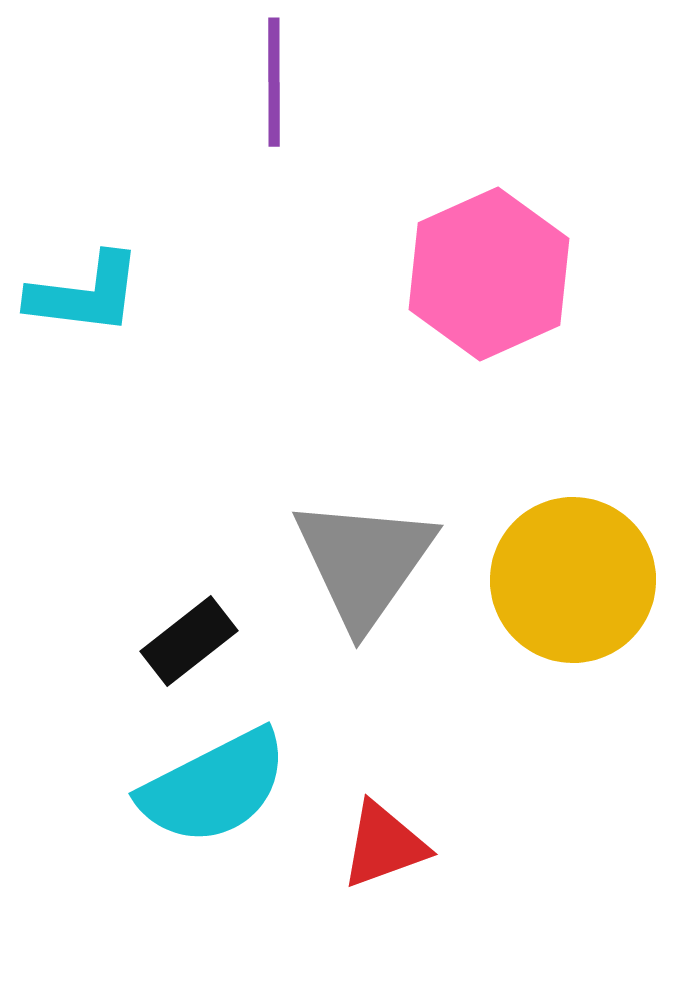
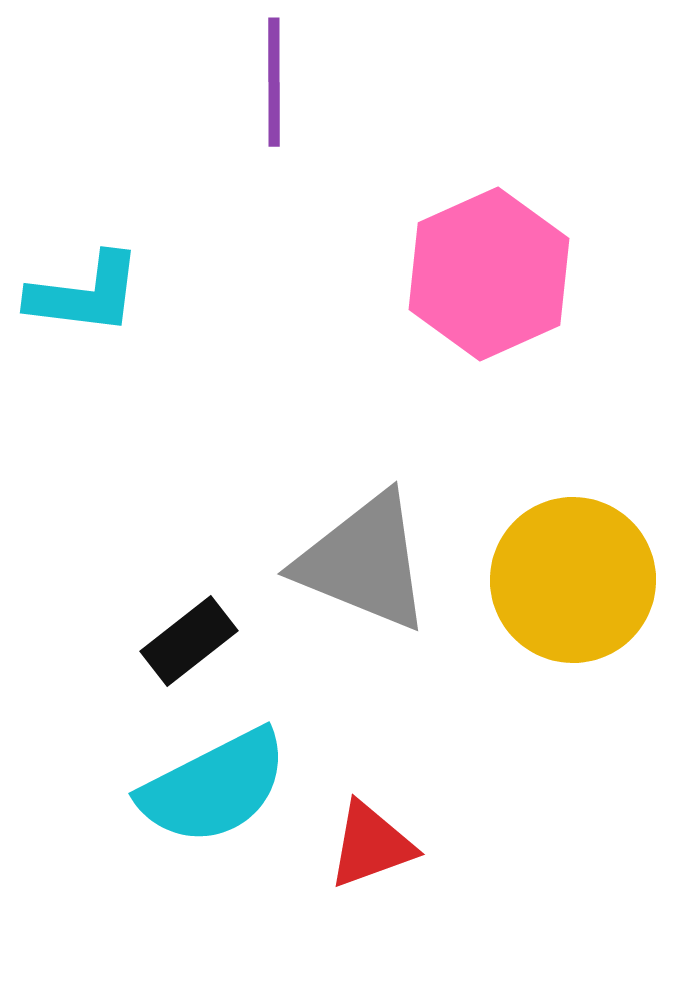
gray triangle: rotated 43 degrees counterclockwise
red triangle: moved 13 px left
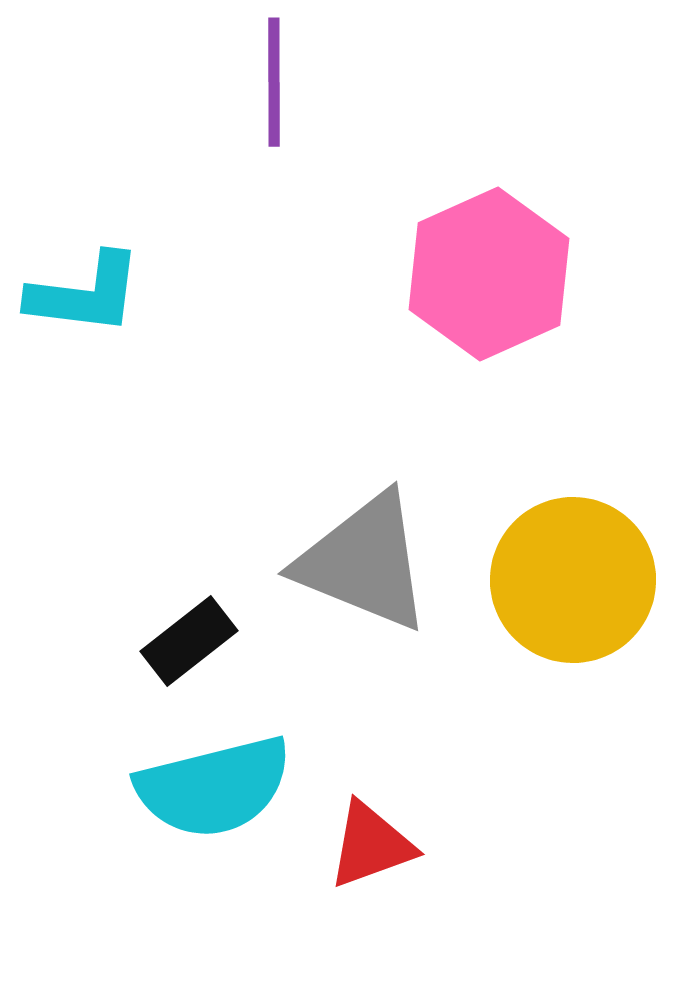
cyan semicircle: rotated 13 degrees clockwise
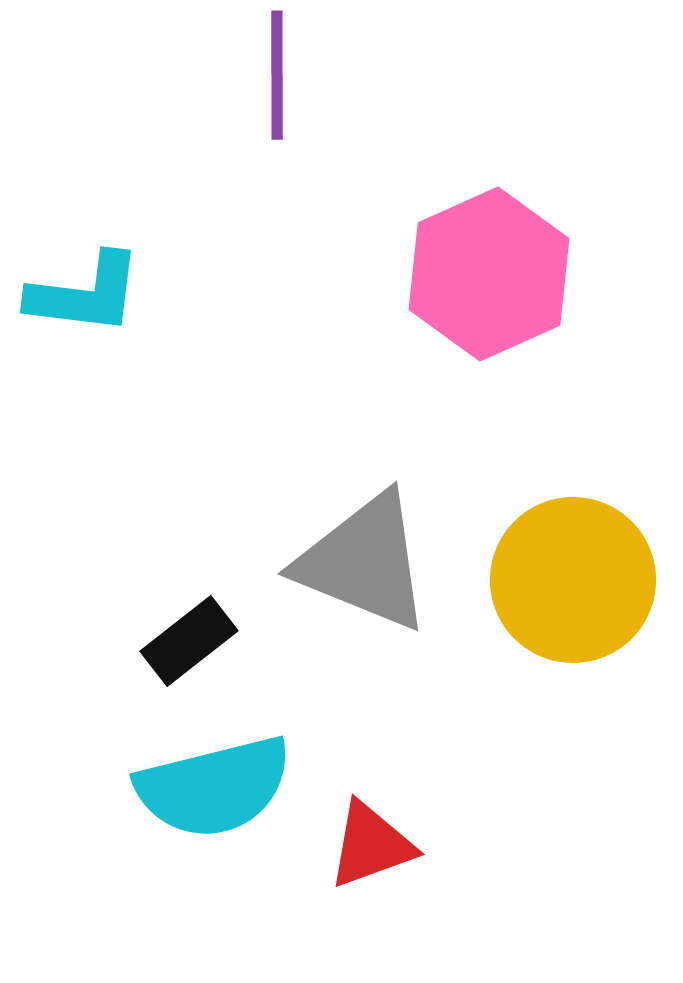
purple line: moved 3 px right, 7 px up
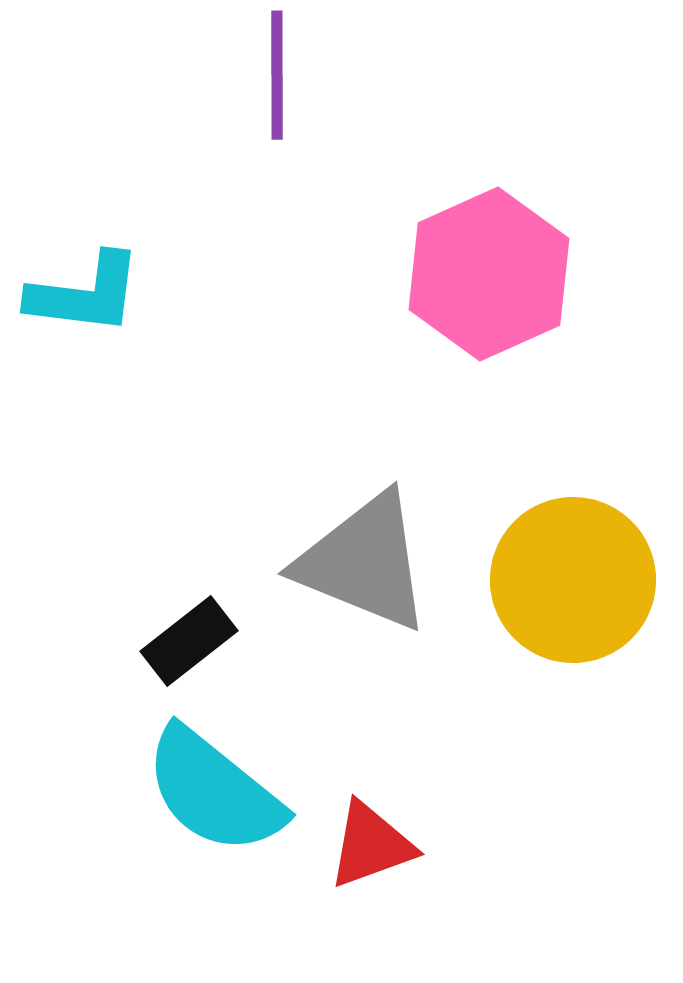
cyan semicircle: moved 4 px down; rotated 53 degrees clockwise
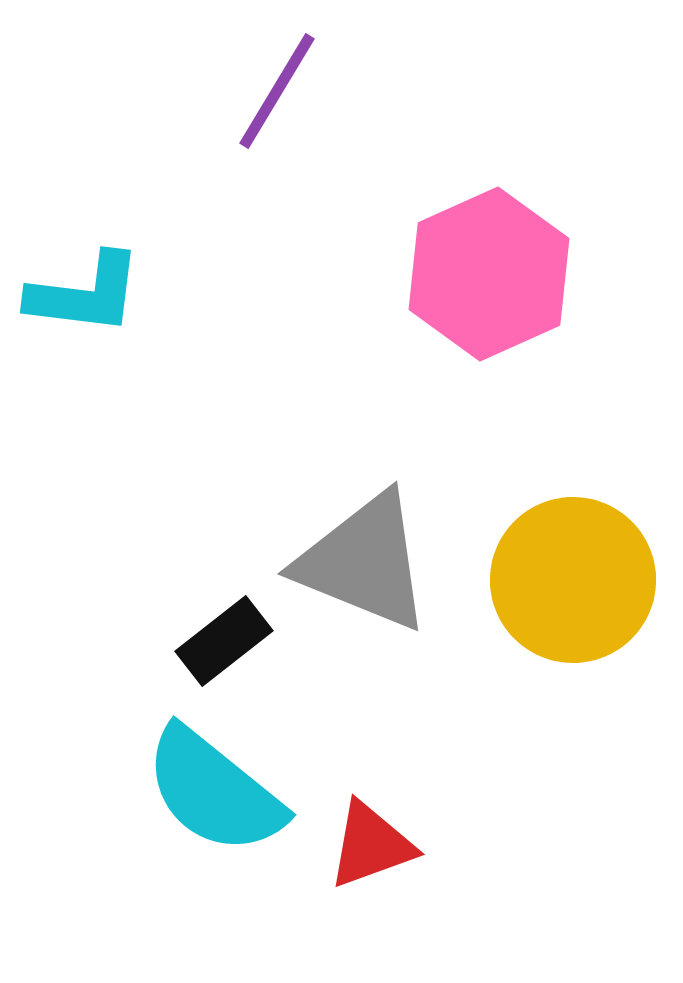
purple line: moved 16 px down; rotated 31 degrees clockwise
black rectangle: moved 35 px right
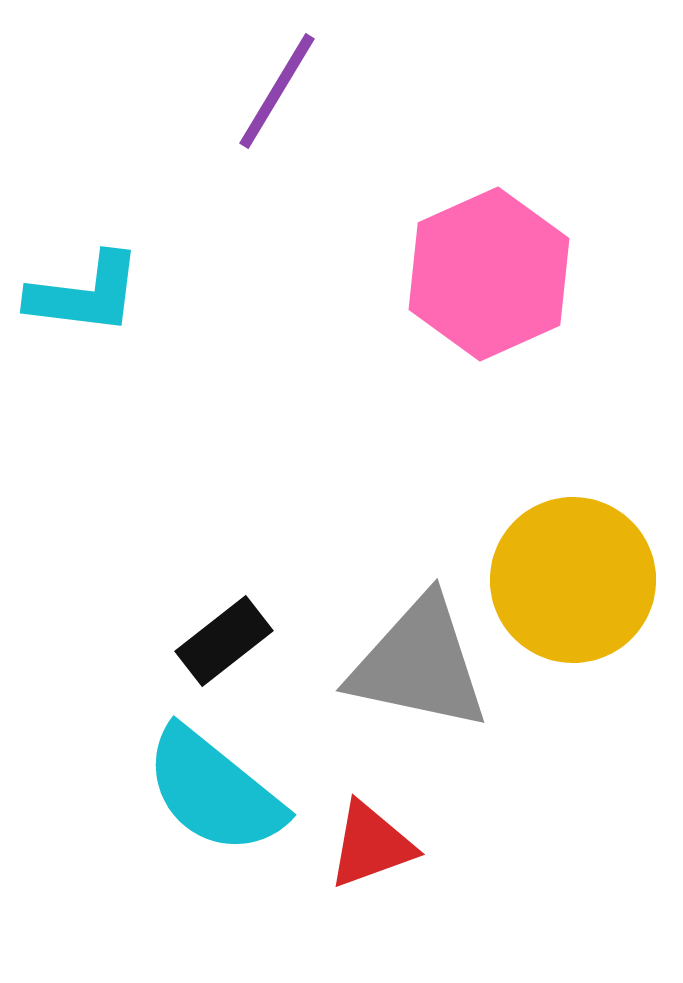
gray triangle: moved 55 px right, 102 px down; rotated 10 degrees counterclockwise
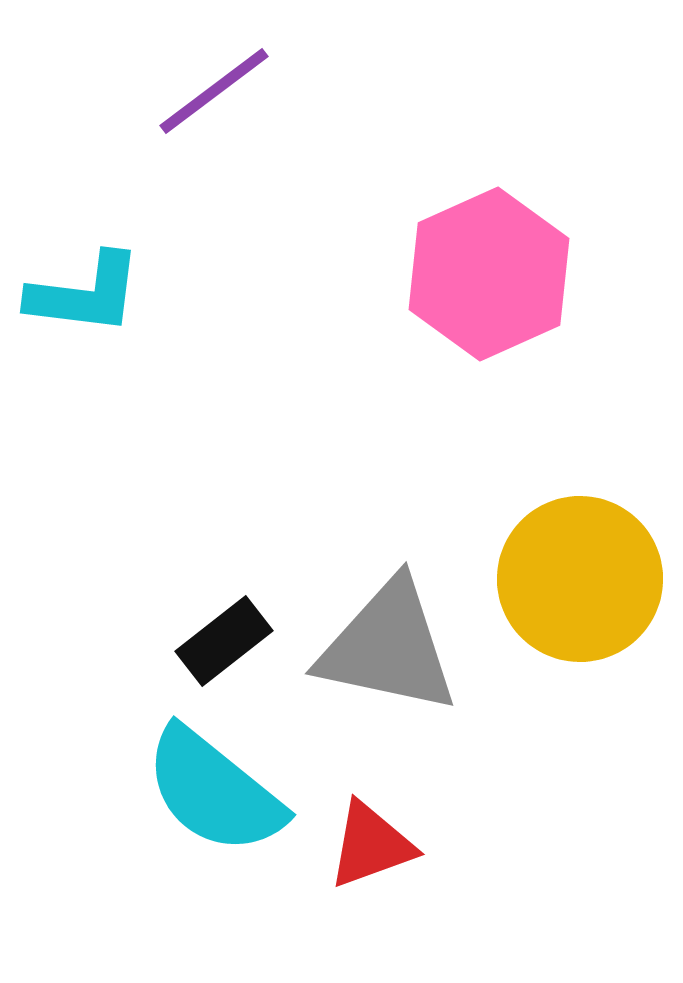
purple line: moved 63 px left; rotated 22 degrees clockwise
yellow circle: moved 7 px right, 1 px up
gray triangle: moved 31 px left, 17 px up
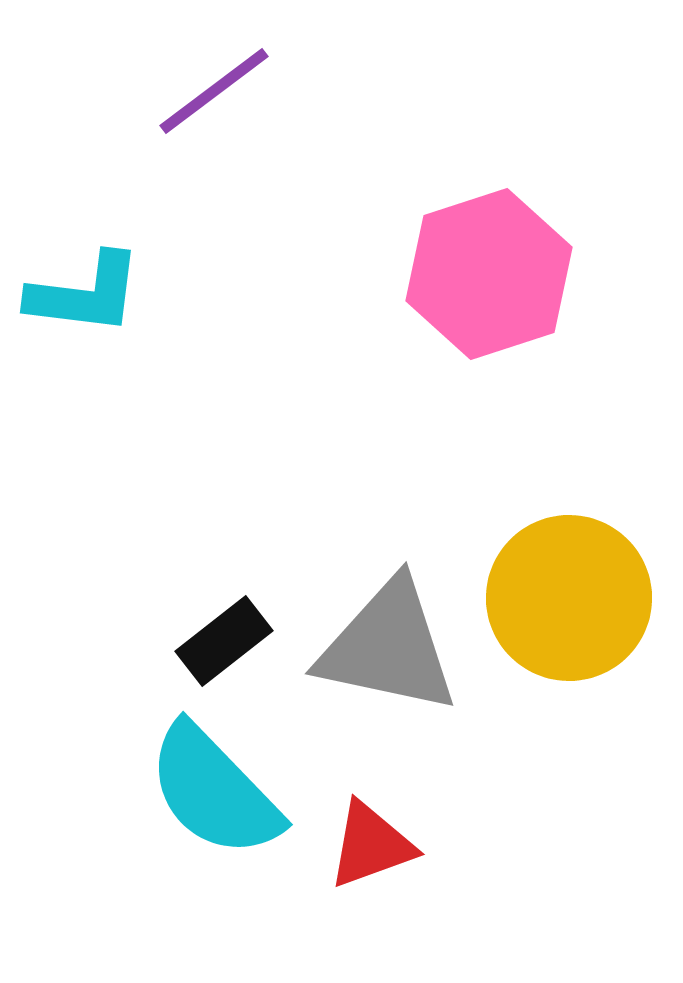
pink hexagon: rotated 6 degrees clockwise
yellow circle: moved 11 px left, 19 px down
cyan semicircle: rotated 7 degrees clockwise
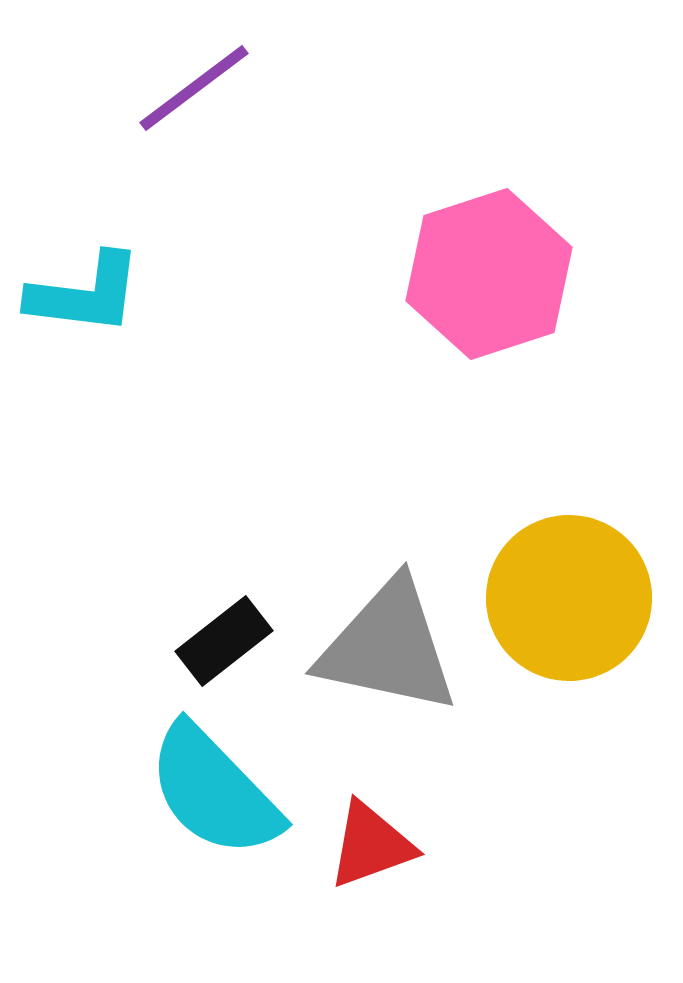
purple line: moved 20 px left, 3 px up
